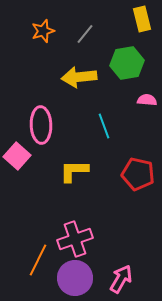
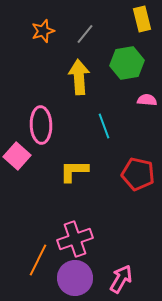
yellow arrow: rotated 92 degrees clockwise
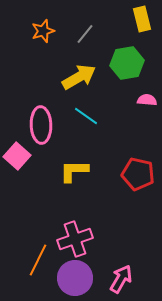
yellow arrow: rotated 64 degrees clockwise
cyan line: moved 18 px left, 10 px up; rotated 35 degrees counterclockwise
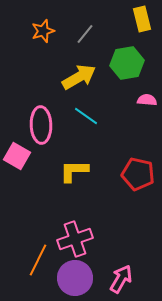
pink square: rotated 12 degrees counterclockwise
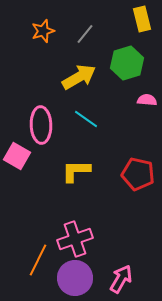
green hexagon: rotated 8 degrees counterclockwise
cyan line: moved 3 px down
yellow L-shape: moved 2 px right
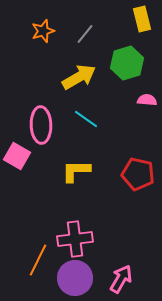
pink cross: rotated 12 degrees clockwise
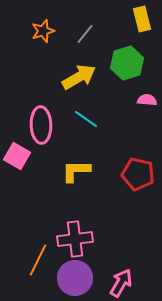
pink arrow: moved 4 px down
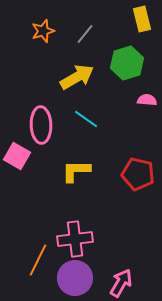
yellow arrow: moved 2 px left
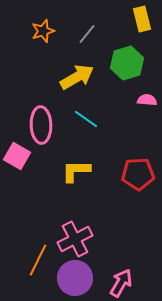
gray line: moved 2 px right
red pentagon: rotated 16 degrees counterclockwise
pink cross: rotated 20 degrees counterclockwise
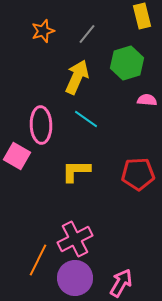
yellow rectangle: moved 3 px up
yellow arrow: rotated 36 degrees counterclockwise
